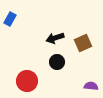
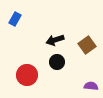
blue rectangle: moved 5 px right
black arrow: moved 2 px down
brown square: moved 4 px right, 2 px down; rotated 12 degrees counterclockwise
red circle: moved 6 px up
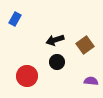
brown square: moved 2 px left
red circle: moved 1 px down
purple semicircle: moved 5 px up
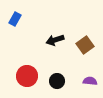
black circle: moved 19 px down
purple semicircle: moved 1 px left
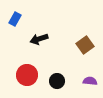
black arrow: moved 16 px left, 1 px up
red circle: moved 1 px up
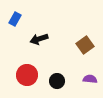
purple semicircle: moved 2 px up
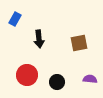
black arrow: rotated 78 degrees counterclockwise
brown square: moved 6 px left, 2 px up; rotated 24 degrees clockwise
black circle: moved 1 px down
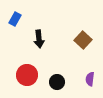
brown square: moved 4 px right, 3 px up; rotated 36 degrees counterclockwise
purple semicircle: rotated 88 degrees counterclockwise
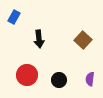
blue rectangle: moved 1 px left, 2 px up
black circle: moved 2 px right, 2 px up
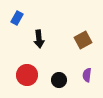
blue rectangle: moved 3 px right, 1 px down
brown square: rotated 18 degrees clockwise
purple semicircle: moved 3 px left, 4 px up
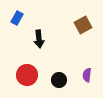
brown square: moved 15 px up
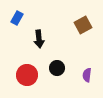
black circle: moved 2 px left, 12 px up
